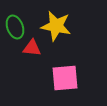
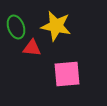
green ellipse: moved 1 px right
pink square: moved 2 px right, 4 px up
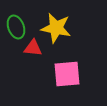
yellow star: moved 2 px down
red triangle: moved 1 px right
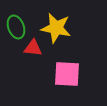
pink square: rotated 8 degrees clockwise
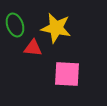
green ellipse: moved 1 px left, 2 px up
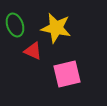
red triangle: moved 3 px down; rotated 18 degrees clockwise
pink square: rotated 16 degrees counterclockwise
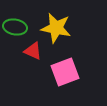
green ellipse: moved 2 px down; rotated 60 degrees counterclockwise
pink square: moved 2 px left, 2 px up; rotated 8 degrees counterclockwise
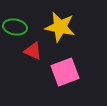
yellow star: moved 4 px right, 1 px up
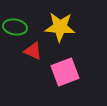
yellow star: rotated 8 degrees counterclockwise
